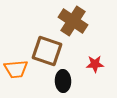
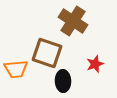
brown square: moved 2 px down
red star: rotated 18 degrees counterclockwise
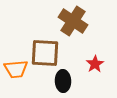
brown square: moved 2 px left; rotated 16 degrees counterclockwise
red star: rotated 12 degrees counterclockwise
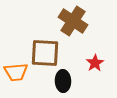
red star: moved 1 px up
orange trapezoid: moved 3 px down
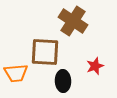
brown square: moved 1 px up
red star: moved 3 px down; rotated 12 degrees clockwise
orange trapezoid: moved 1 px down
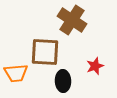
brown cross: moved 1 px left, 1 px up
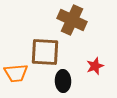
brown cross: rotated 8 degrees counterclockwise
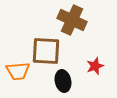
brown square: moved 1 px right, 1 px up
orange trapezoid: moved 2 px right, 2 px up
black ellipse: rotated 10 degrees counterclockwise
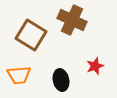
brown square: moved 15 px left, 16 px up; rotated 28 degrees clockwise
orange trapezoid: moved 1 px right, 4 px down
black ellipse: moved 2 px left, 1 px up
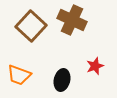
brown square: moved 9 px up; rotated 12 degrees clockwise
orange trapezoid: rotated 25 degrees clockwise
black ellipse: moved 1 px right; rotated 25 degrees clockwise
